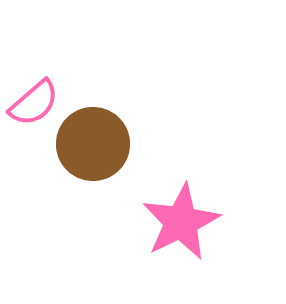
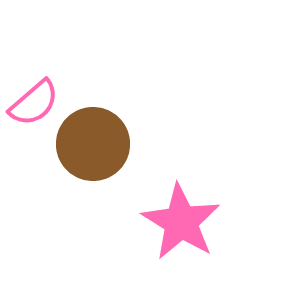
pink star: rotated 14 degrees counterclockwise
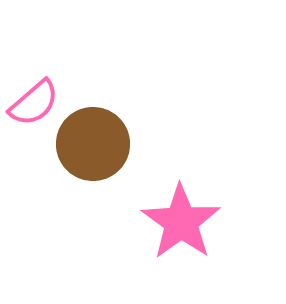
pink star: rotated 4 degrees clockwise
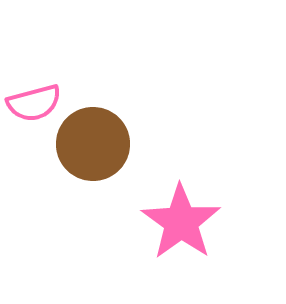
pink semicircle: rotated 26 degrees clockwise
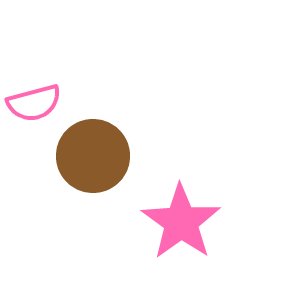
brown circle: moved 12 px down
